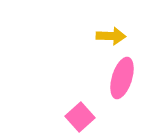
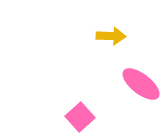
pink ellipse: moved 19 px right, 6 px down; rotated 69 degrees counterclockwise
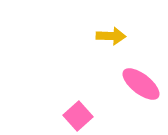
pink square: moved 2 px left, 1 px up
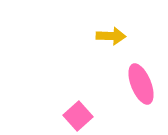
pink ellipse: rotated 30 degrees clockwise
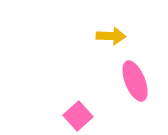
pink ellipse: moved 6 px left, 3 px up
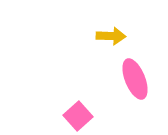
pink ellipse: moved 2 px up
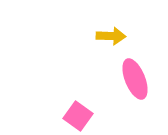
pink square: rotated 12 degrees counterclockwise
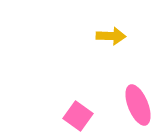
pink ellipse: moved 3 px right, 26 px down
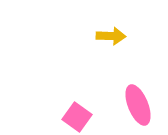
pink square: moved 1 px left, 1 px down
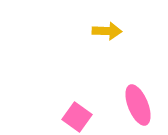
yellow arrow: moved 4 px left, 5 px up
